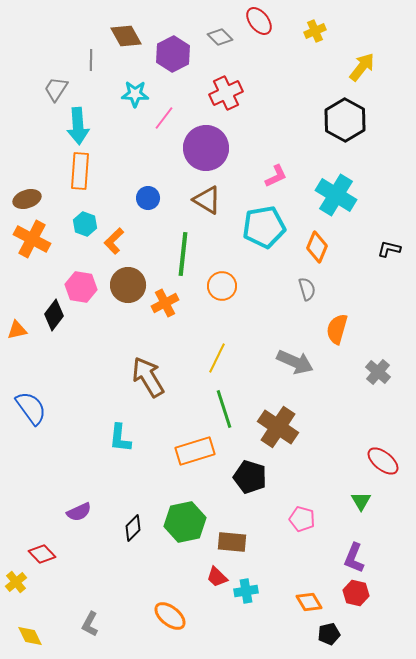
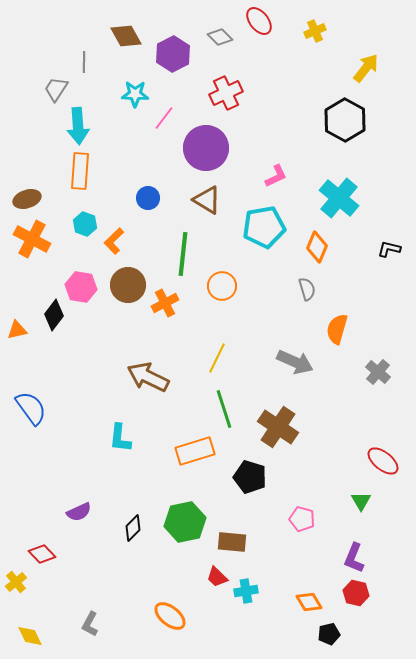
gray line at (91, 60): moved 7 px left, 2 px down
yellow arrow at (362, 67): moved 4 px right, 1 px down
cyan cross at (336, 195): moved 3 px right, 3 px down; rotated 9 degrees clockwise
brown arrow at (148, 377): rotated 33 degrees counterclockwise
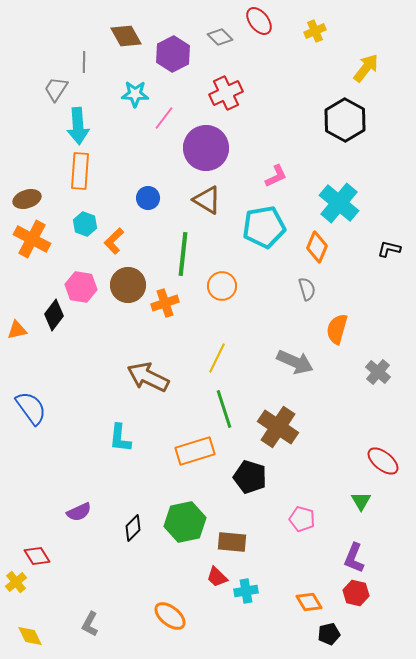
cyan cross at (339, 198): moved 5 px down
orange cross at (165, 303): rotated 8 degrees clockwise
red diamond at (42, 554): moved 5 px left, 2 px down; rotated 12 degrees clockwise
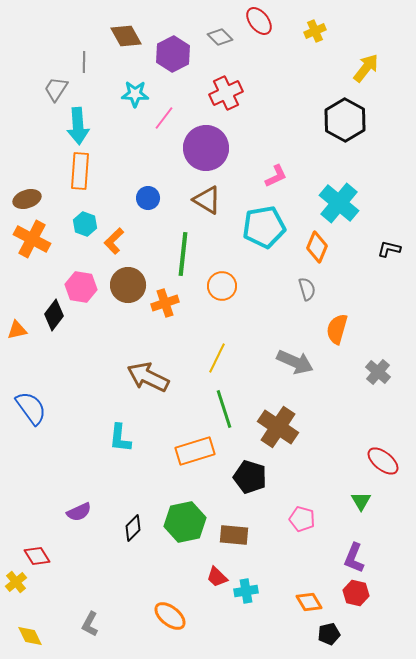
brown rectangle at (232, 542): moved 2 px right, 7 px up
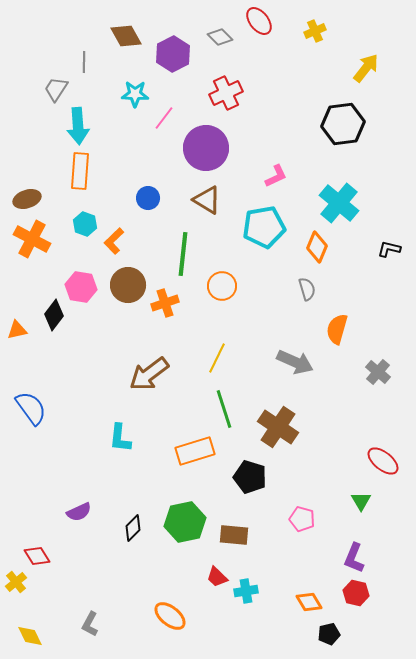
black hexagon at (345, 120): moved 2 px left, 4 px down; rotated 24 degrees clockwise
brown arrow at (148, 377): moved 1 px right, 3 px up; rotated 63 degrees counterclockwise
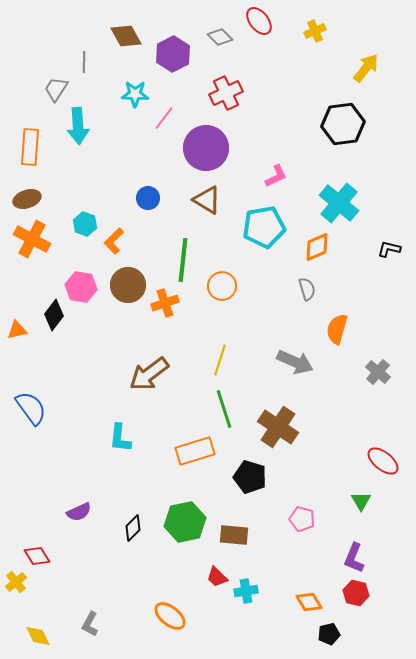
orange rectangle at (80, 171): moved 50 px left, 24 px up
orange diamond at (317, 247): rotated 44 degrees clockwise
green line at (183, 254): moved 6 px down
yellow line at (217, 358): moved 3 px right, 2 px down; rotated 8 degrees counterclockwise
yellow diamond at (30, 636): moved 8 px right
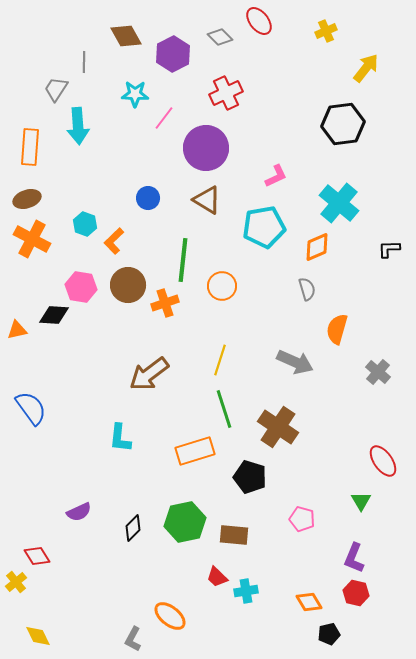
yellow cross at (315, 31): moved 11 px right
black L-shape at (389, 249): rotated 15 degrees counterclockwise
black diamond at (54, 315): rotated 56 degrees clockwise
red ellipse at (383, 461): rotated 16 degrees clockwise
gray L-shape at (90, 624): moved 43 px right, 15 px down
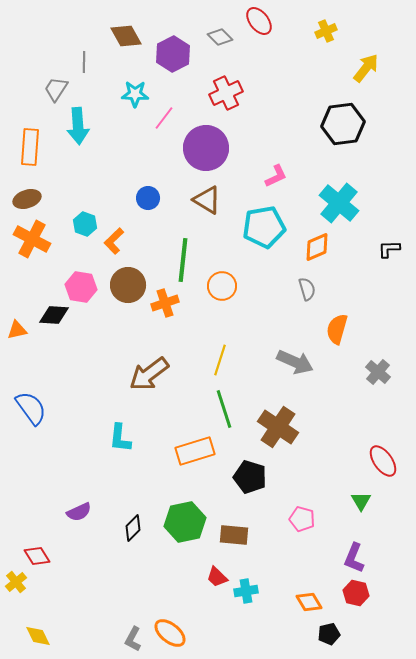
orange ellipse at (170, 616): moved 17 px down
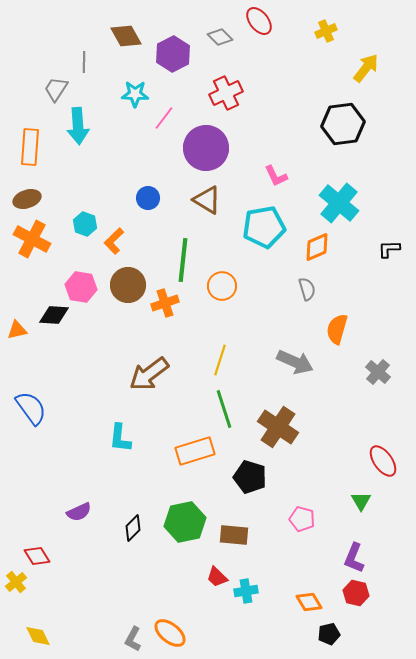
pink L-shape at (276, 176): rotated 90 degrees clockwise
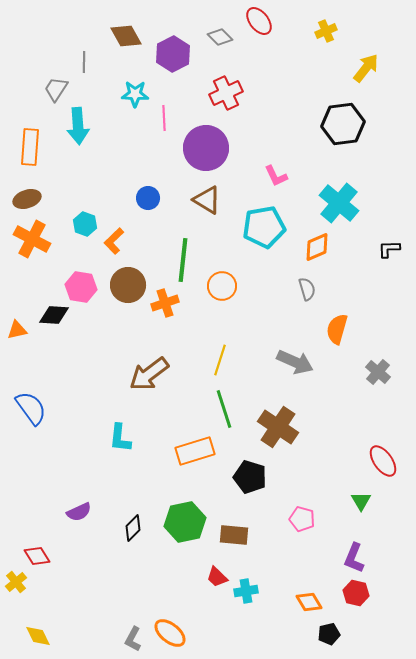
pink line at (164, 118): rotated 40 degrees counterclockwise
